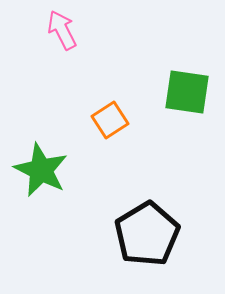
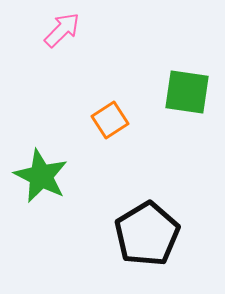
pink arrow: rotated 72 degrees clockwise
green star: moved 6 px down
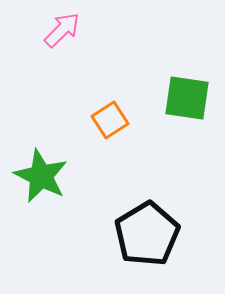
green square: moved 6 px down
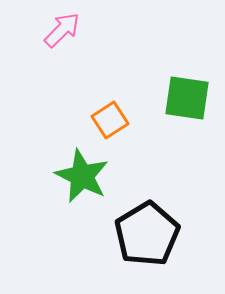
green star: moved 41 px right
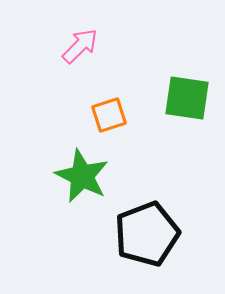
pink arrow: moved 18 px right, 16 px down
orange square: moved 1 px left, 5 px up; rotated 15 degrees clockwise
black pentagon: rotated 10 degrees clockwise
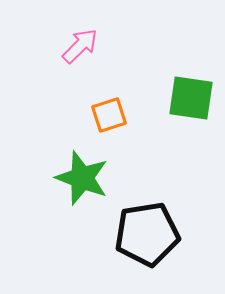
green square: moved 4 px right
green star: moved 2 px down; rotated 6 degrees counterclockwise
black pentagon: rotated 12 degrees clockwise
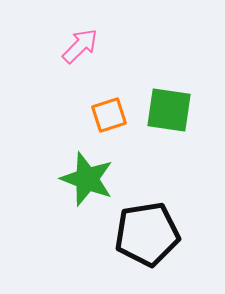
green square: moved 22 px left, 12 px down
green star: moved 5 px right, 1 px down
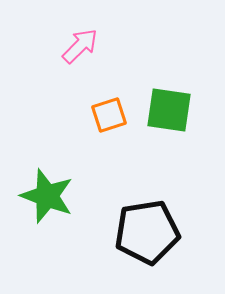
green star: moved 40 px left, 17 px down
black pentagon: moved 2 px up
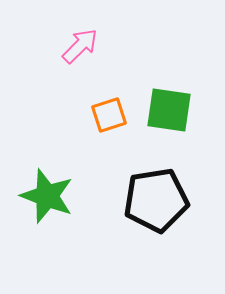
black pentagon: moved 9 px right, 32 px up
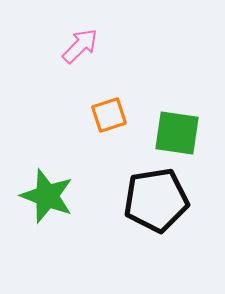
green square: moved 8 px right, 23 px down
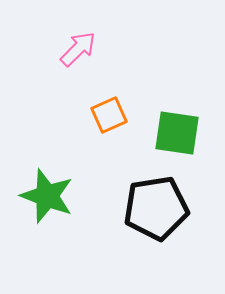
pink arrow: moved 2 px left, 3 px down
orange square: rotated 6 degrees counterclockwise
black pentagon: moved 8 px down
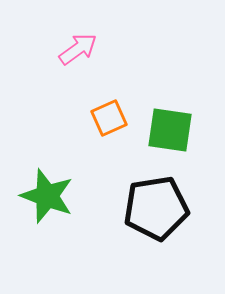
pink arrow: rotated 9 degrees clockwise
orange square: moved 3 px down
green square: moved 7 px left, 3 px up
